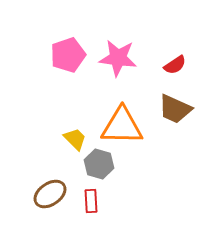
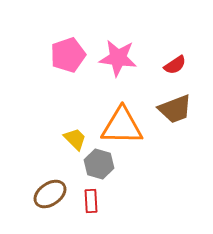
brown trapezoid: rotated 45 degrees counterclockwise
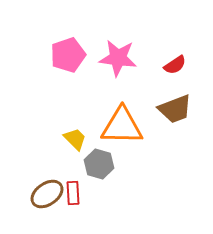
brown ellipse: moved 3 px left
red rectangle: moved 18 px left, 8 px up
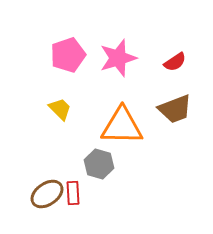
pink star: rotated 24 degrees counterclockwise
red semicircle: moved 3 px up
yellow trapezoid: moved 15 px left, 30 px up
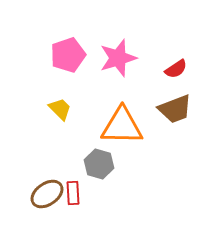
red semicircle: moved 1 px right, 7 px down
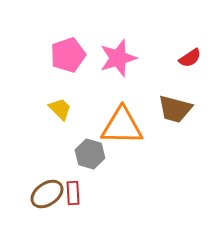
red semicircle: moved 14 px right, 11 px up
brown trapezoid: rotated 36 degrees clockwise
gray hexagon: moved 9 px left, 10 px up
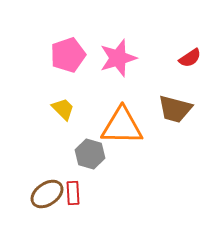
yellow trapezoid: moved 3 px right
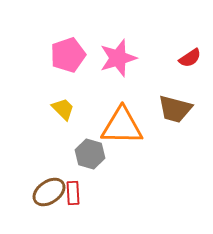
brown ellipse: moved 2 px right, 2 px up
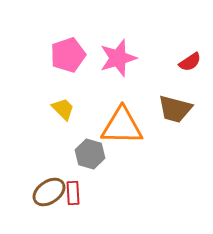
red semicircle: moved 4 px down
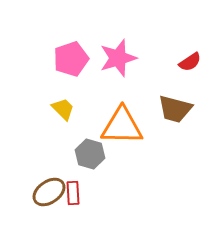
pink pentagon: moved 3 px right, 4 px down
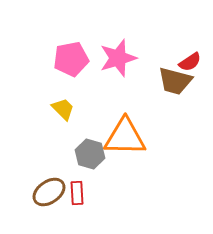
pink pentagon: rotated 8 degrees clockwise
brown trapezoid: moved 28 px up
orange triangle: moved 3 px right, 11 px down
red rectangle: moved 4 px right
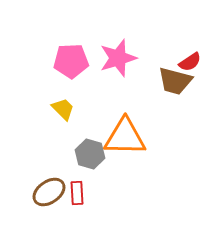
pink pentagon: moved 2 px down; rotated 8 degrees clockwise
